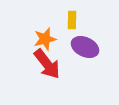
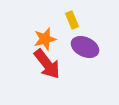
yellow rectangle: rotated 24 degrees counterclockwise
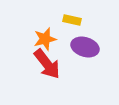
yellow rectangle: rotated 54 degrees counterclockwise
purple ellipse: rotated 8 degrees counterclockwise
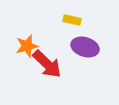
orange star: moved 18 px left, 7 px down
red arrow: rotated 8 degrees counterclockwise
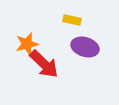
orange star: moved 2 px up
red arrow: moved 3 px left
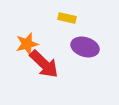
yellow rectangle: moved 5 px left, 2 px up
